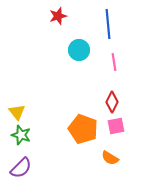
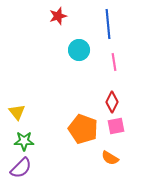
green star: moved 3 px right, 6 px down; rotated 18 degrees counterclockwise
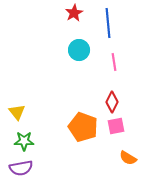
red star: moved 16 px right, 3 px up; rotated 12 degrees counterclockwise
blue line: moved 1 px up
orange pentagon: moved 2 px up
orange semicircle: moved 18 px right
purple semicircle: rotated 35 degrees clockwise
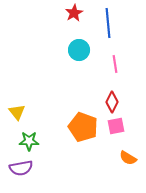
pink line: moved 1 px right, 2 px down
green star: moved 5 px right
